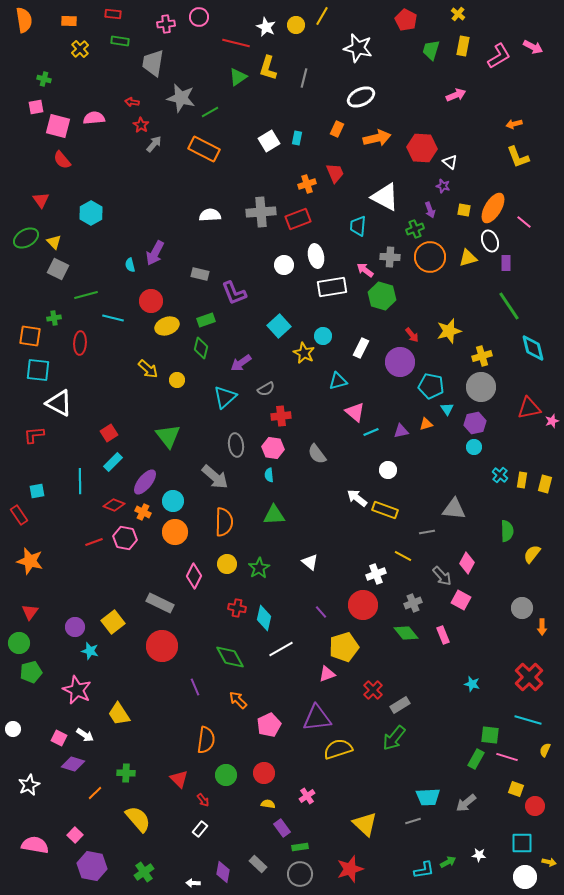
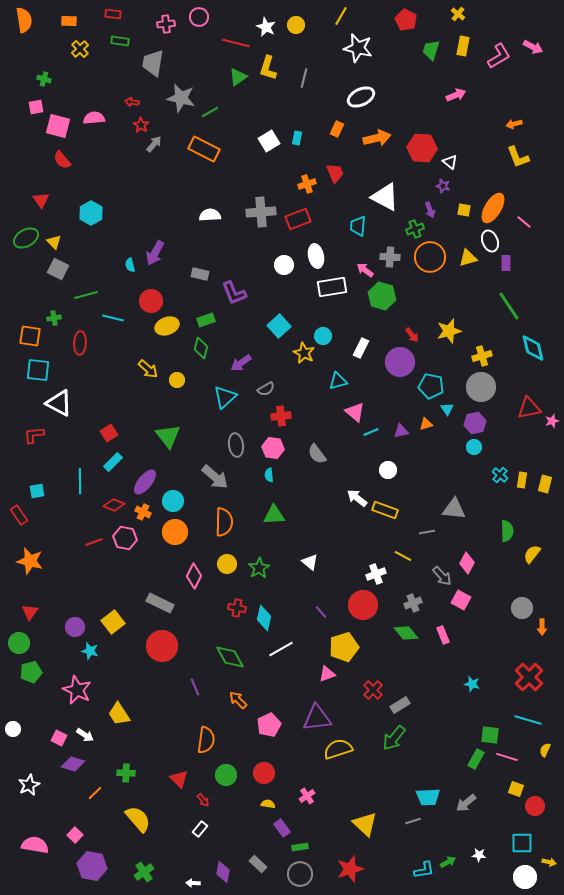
yellow line at (322, 16): moved 19 px right
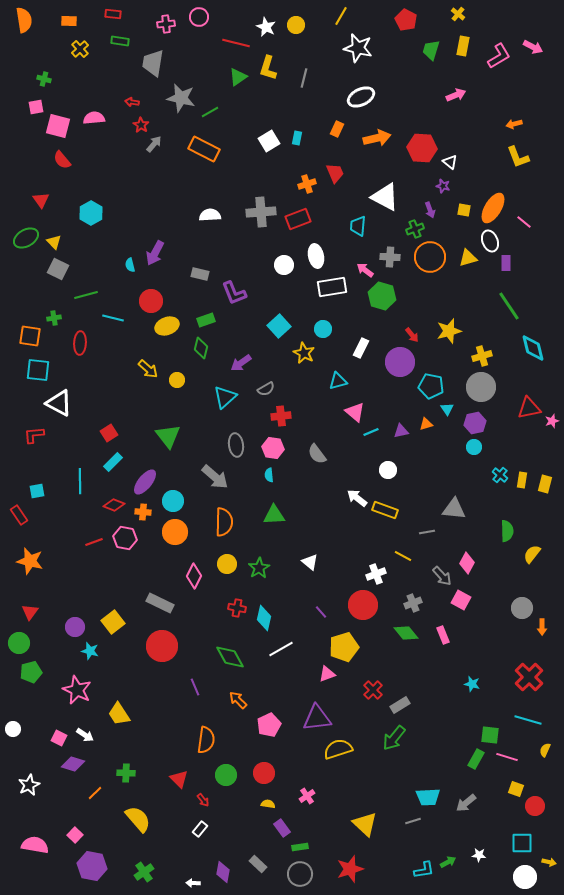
cyan circle at (323, 336): moved 7 px up
orange cross at (143, 512): rotated 21 degrees counterclockwise
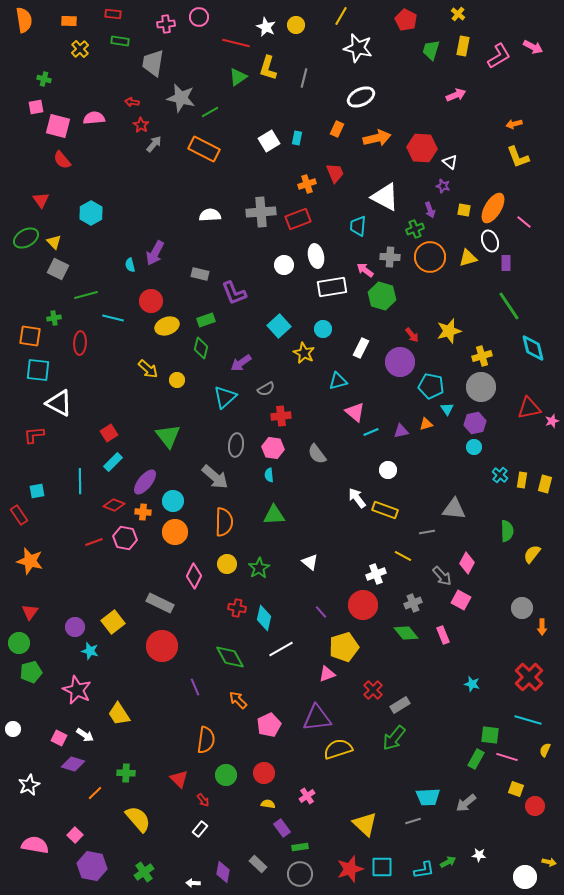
gray ellipse at (236, 445): rotated 15 degrees clockwise
white arrow at (357, 498): rotated 15 degrees clockwise
cyan square at (522, 843): moved 140 px left, 24 px down
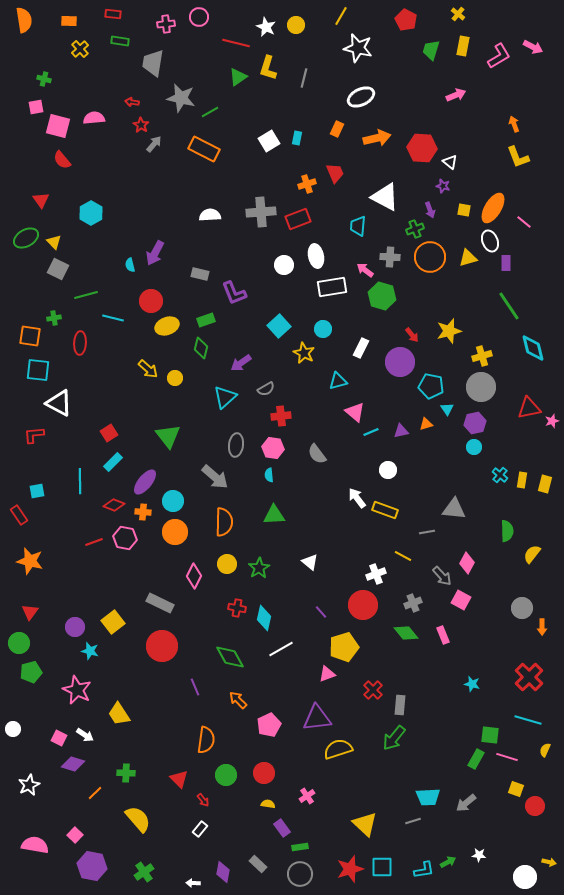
orange arrow at (514, 124): rotated 84 degrees clockwise
yellow circle at (177, 380): moved 2 px left, 2 px up
gray rectangle at (400, 705): rotated 54 degrees counterclockwise
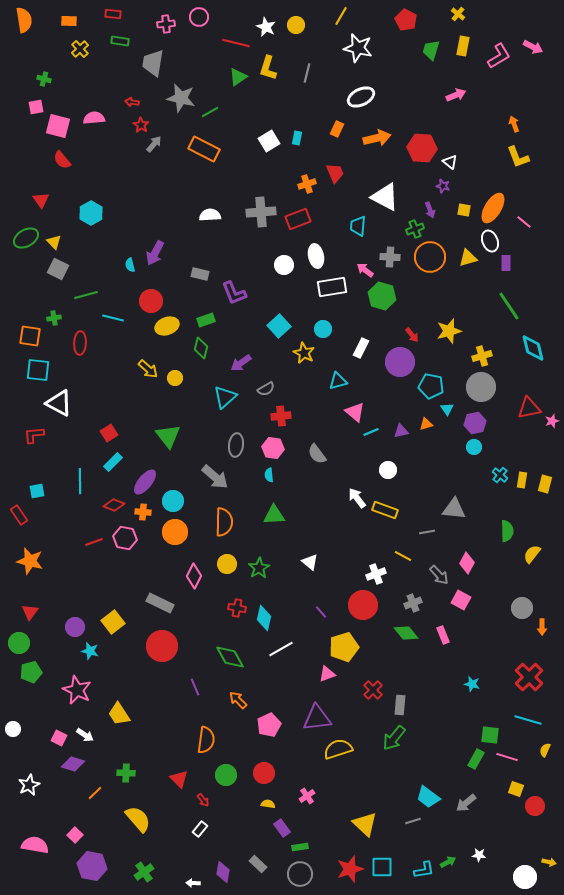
gray line at (304, 78): moved 3 px right, 5 px up
gray arrow at (442, 576): moved 3 px left, 1 px up
cyan trapezoid at (428, 797): rotated 40 degrees clockwise
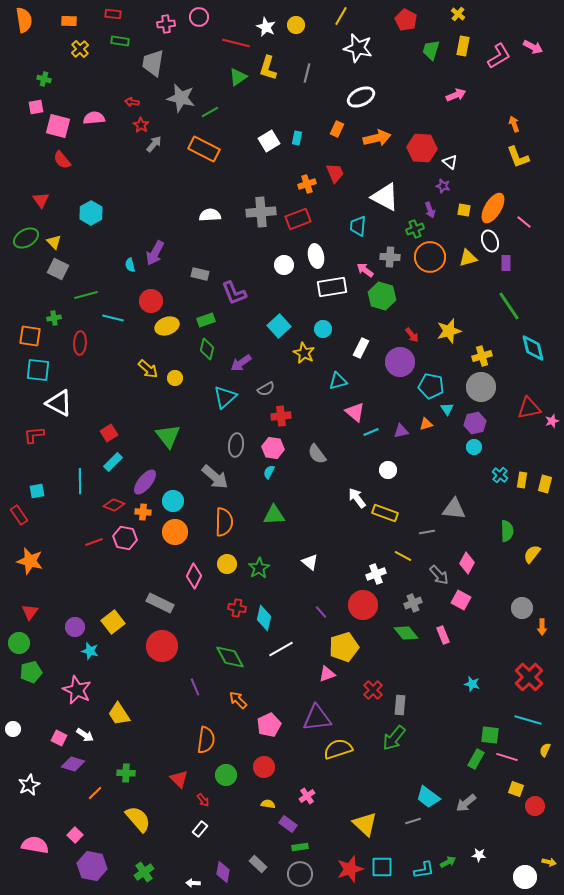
green diamond at (201, 348): moved 6 px right, 1 px down
cyan semicircle at (269, 475): moved 3 px up; rotated 32 degrees clockwise
yellow rectangle at (385, 510): moved 3 px down
red circle at (264, 773): moved 6 px up
purple rectangle at (282, 828): moved 6 px right, 4 px up; rotated 18 degrees counterclockwise
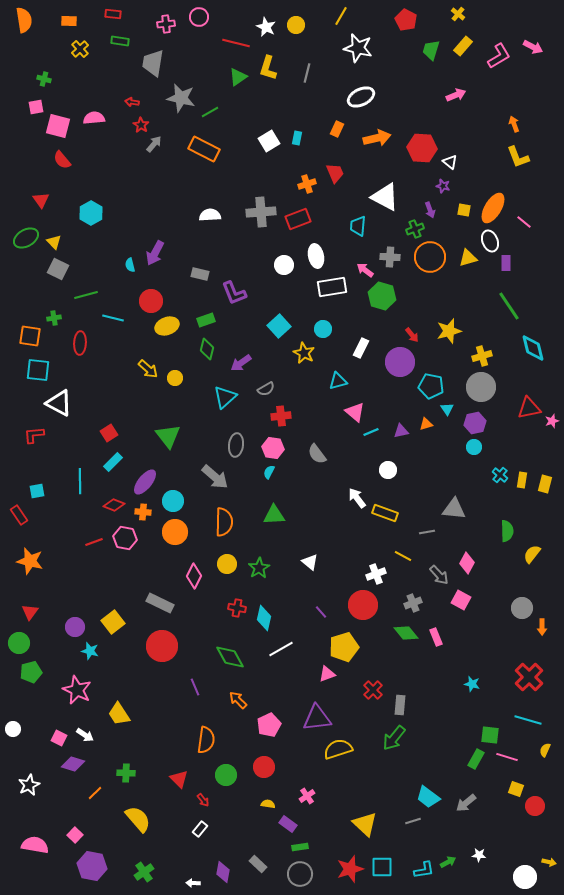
yellow rectangle at (463, 46): rotated 30 degrees clockwise
pink rectangle at (443, 635): moved 7 px left, 2 px down
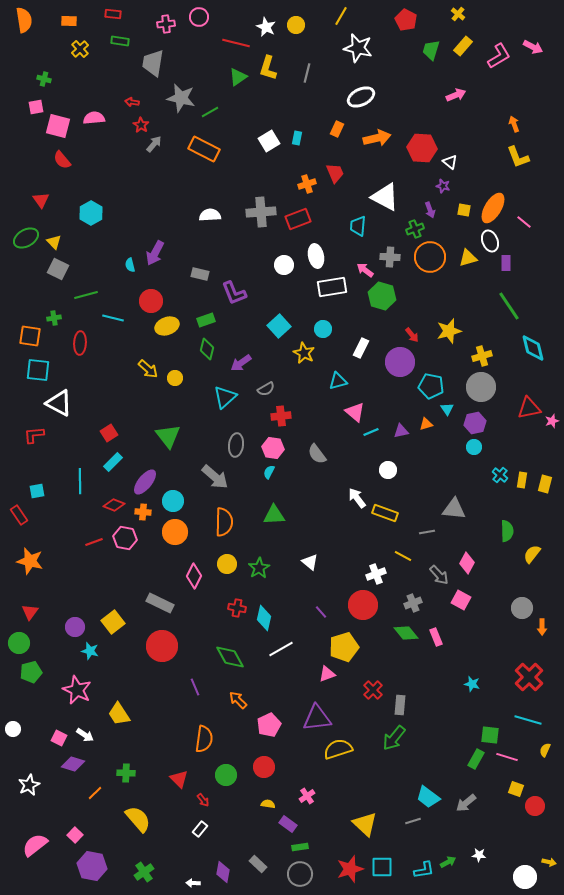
orange semicircle at (206, 740): moved 2 px left, 1 px up
pink semicircle at (35, 845): rotated 48 degrees counterclockwise
